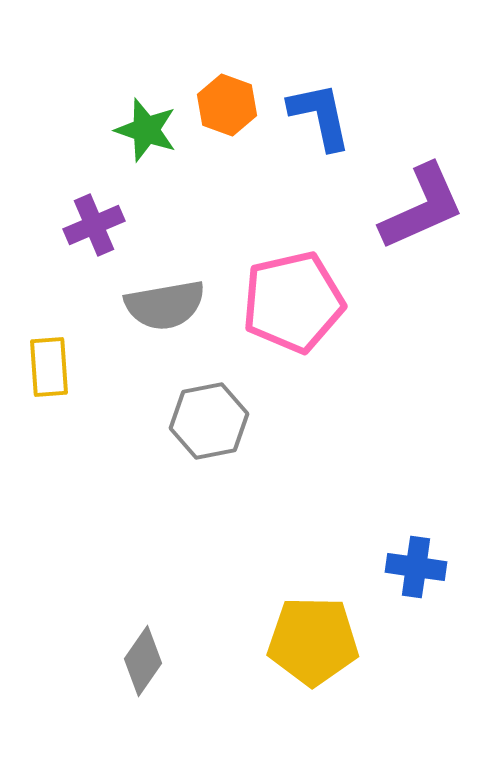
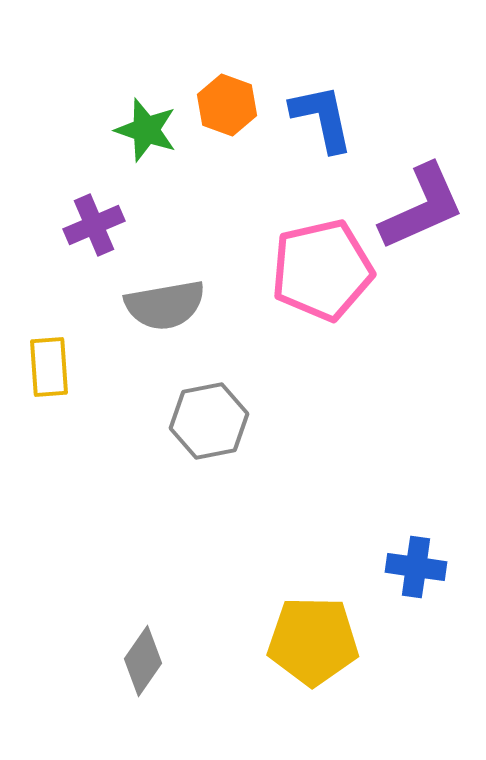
blue L-shape: moved 2 px right, 2 px down
pink pentagon: moved 29 px right, 32 px up
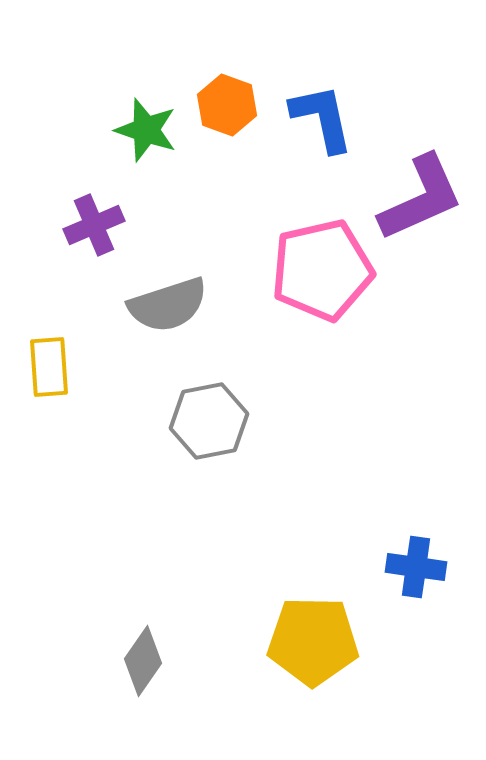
purple L-shape: moved 1 px left, 9 px up
gray semicircle: moved 3 px right; rotated 8 degrees counterclockwise
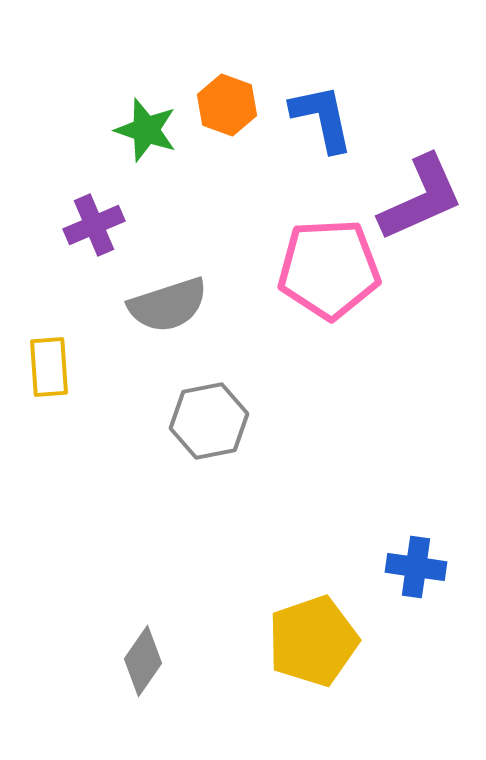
pink pentagon: moved 7 px right, 1 px up; rotated 10 degrees clockwise
yellow pentagon: rotated 20 degrees counterclockwise
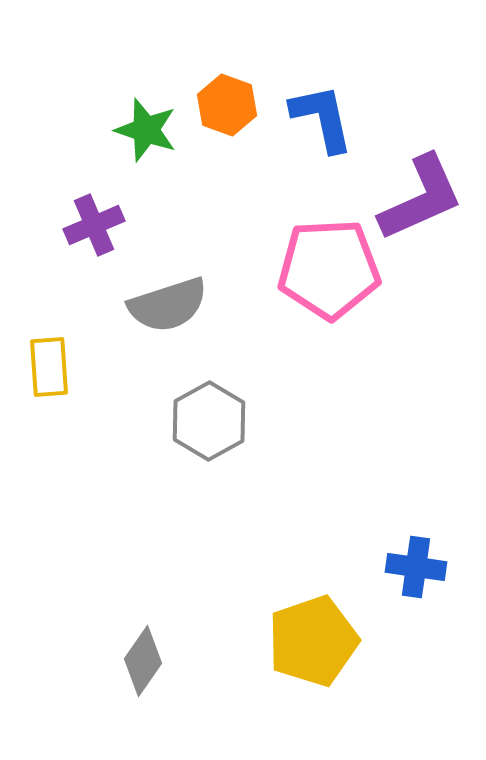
gray hexagon: rotated 18 degrees counterclockwise
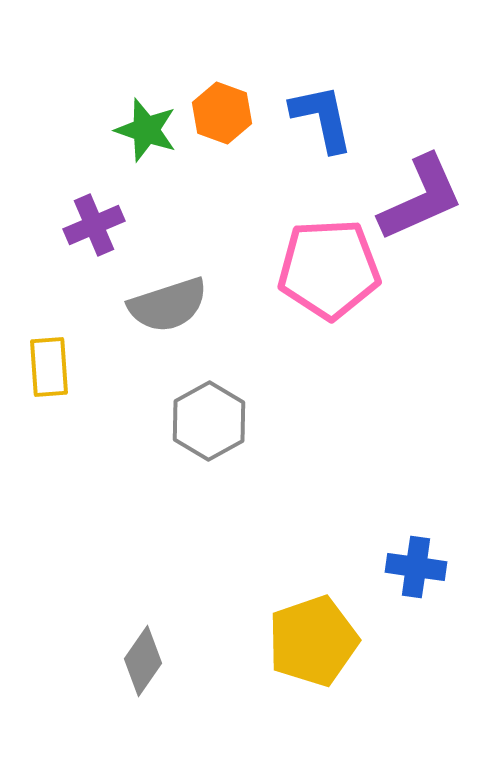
orange hexagon: moved 5 px left, 8 px down
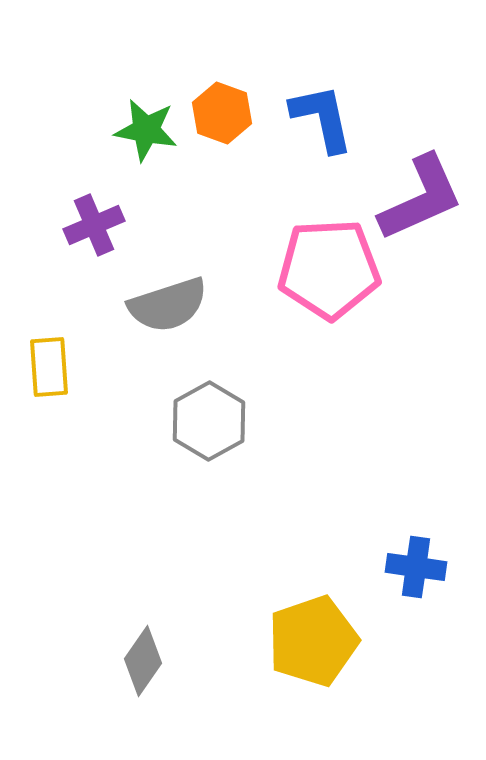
green star: rotated 8 degrees counterclockwise
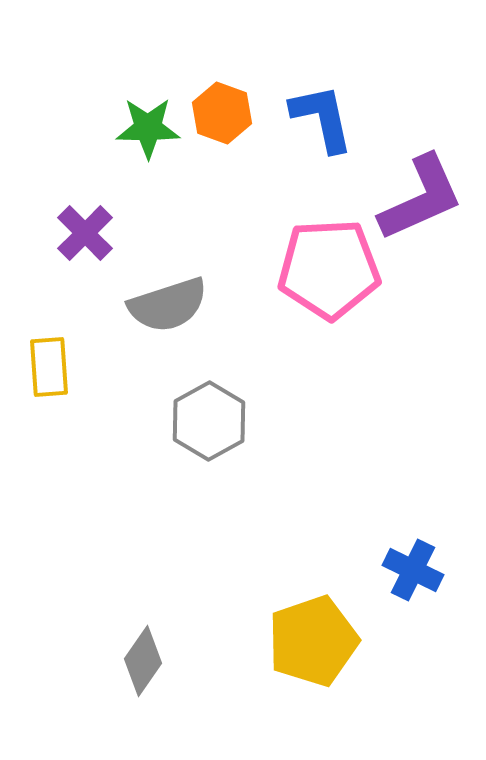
green star: moved 2 px right, 2 px up; rotated 10 degrees counterclockwise
purple cross: moved 9 px left, 8 px down; rotated 22 degrees counterclockwise
blue cross: moved 3 px left, 3 px down; rotated 18 degrees clockwise
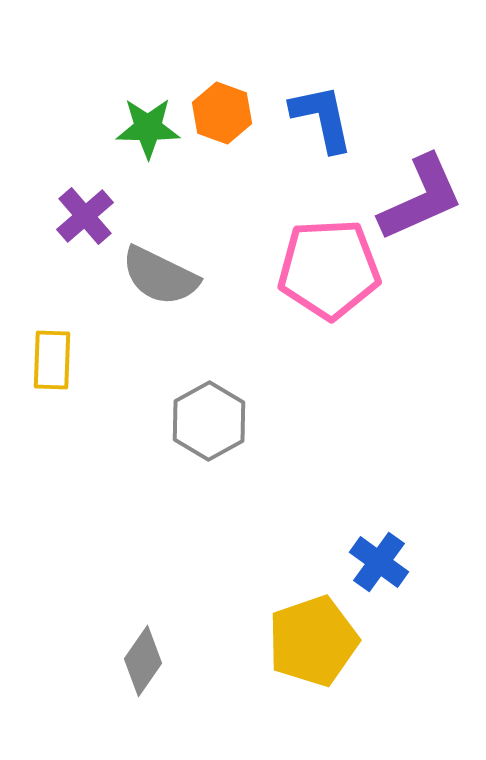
purple cross: moved 17 px up; rotated 4 degrees clockwise
gray semicircle: moved 8 px left, 29 px up; rotated 44 degrees clockwise
yellow rectangle: moved 3 px right, 7 px up; rotated 6 degrees clockwise
blue cross: moved 34 px left, 8 px up; rotated 10 degrees clockwise
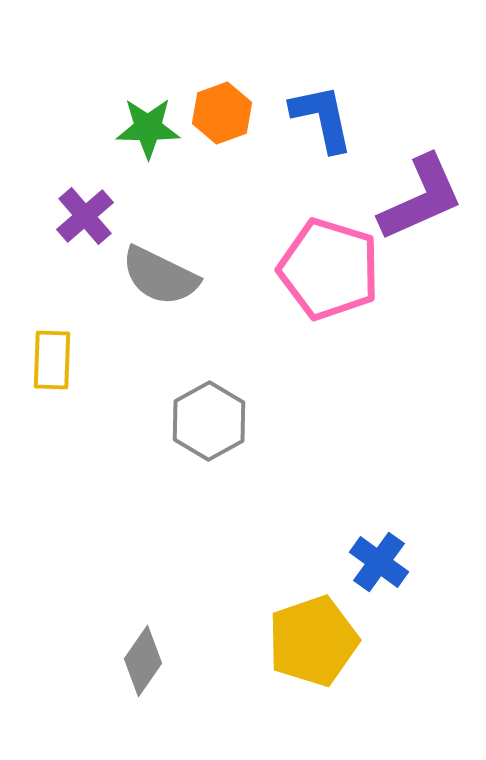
orange hexagon: rotated 20 degrees clockwise
pink pentagon: rotated 20 degrees clockwise
